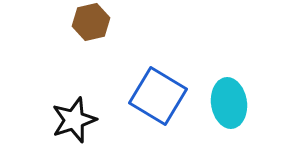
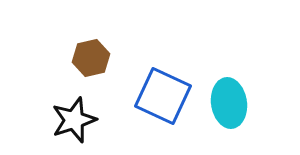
brown hexagon: moved 36 px down
blue square: moved 5 px right; rotated 6 degrees counterclockwise
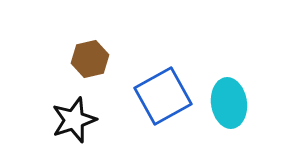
brown hexagon: moved 1 px left, 1 px down
blue square: rotated 36 degrees clockwise
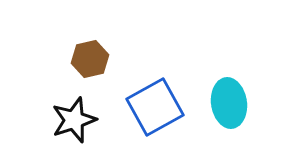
blue square: moved 8 px left, 11 px down
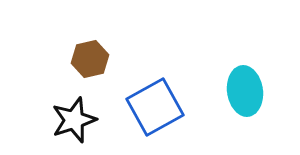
cyan ellipse: moved 16 px right, 12 px up
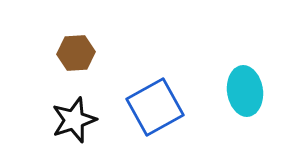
brown hexagon: moved 14 px left, 6 px up; rotated 9 degrees clockwise
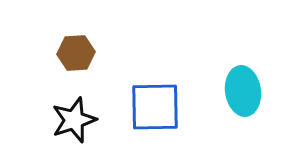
cyan ellipse: moved 2 px left
blue square: rotated 28 degrees clockwise
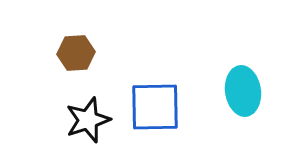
black star: moved 14 px right
